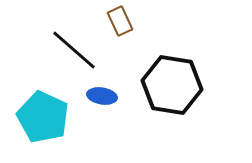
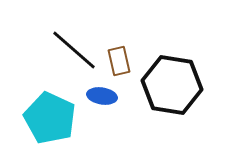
brown rectangle: moved 1 px left, 40 px down; rotated 12 degrees clockwise
cyan pentagon: moved 7 px right, 1 px down
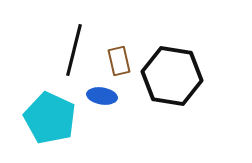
black line: rotated 63 degrees clockwise
black hexagon: moved 9 px up
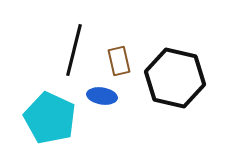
black hexagon: moved 3 px right, 2 px down; rotated 4 degrees clockwise
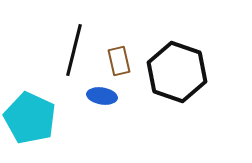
black hexagon: moved 2 px right, 6 px up; rotated 6 degrees clockwise
cyan pentagon: moved 20 px left
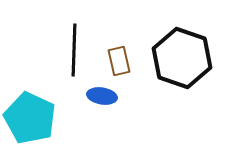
black line: rotated 12 degrees counterclockwise
black hexagon: moved 5 px right, 14 px up
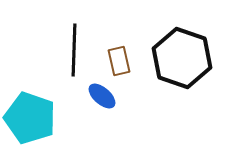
blue ellipse: rotated 32 degrees clockwise
cyan pentagon: rotated 6 degrees counterclockwise
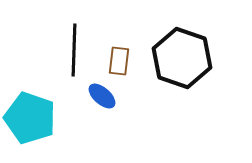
brown rectangle: rotated 20 degrees clockwise
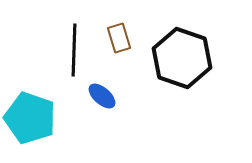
brown rectangle: moved 23 px up; rotated 24 degrees counterclockwise
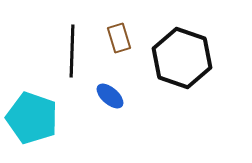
black line: moved 2 px left, 1 px down
blue ellipse: moved 8 px right
cyan pentagon: moved 2 px right
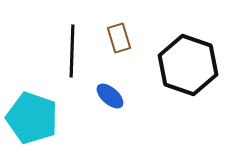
black hexagon: moved 6 px right, 7 px down
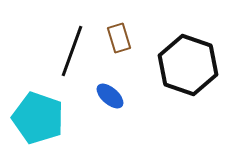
black line: rotated 18 degrees clockwise
cyan pentagon: moved 6 px right
